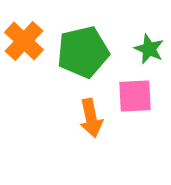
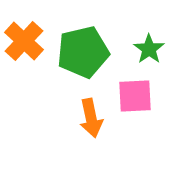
green star: rotated 12 degrees clockwise
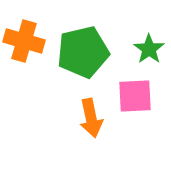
orange cross: rotated 27 degrees counterclockwise
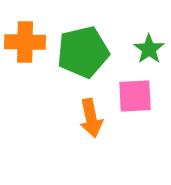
orange cross: moved 1 px right, 1 px down; rotated 15 degrees counterclockwise
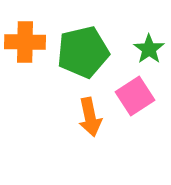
pink square: rotated 30 degrees counterclockwise
orange arrow: moved 1 px left, 1 px up
